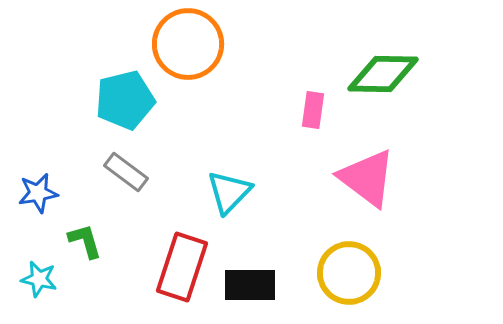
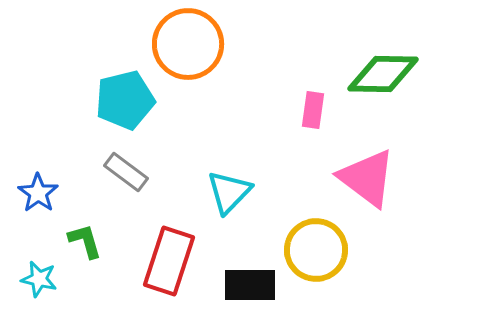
blue star: rotated 27 degrees counterclockwise
red rectangle: moved 13 px left, 6 px up
yellow circle: moved 33 px left, 23 px up
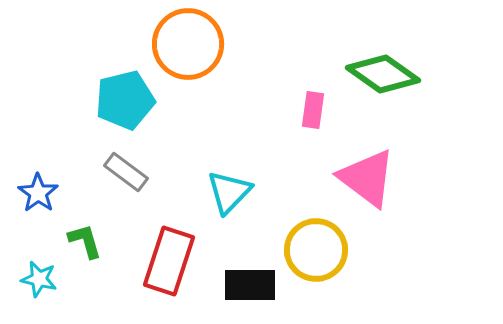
green diamond: rotated 34 degrees clockwise
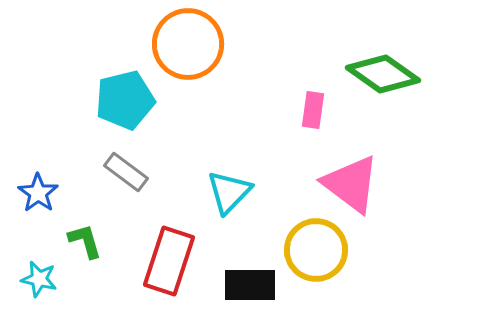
pink triangle: moved 16 px left, 6 px down
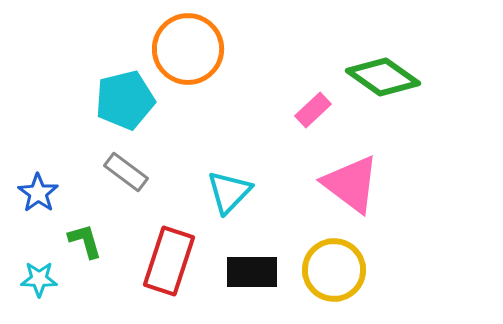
orange circle: moved 5 px down
green diamond: moved 3 px down
pink rectangle: rotated 39 degrees clockwise
yellow circle: moved 18 px right, 20 px down
cyan star: rotated 12 degrees counterclockwise
black rectangle: moved 2 px right, 13 px up
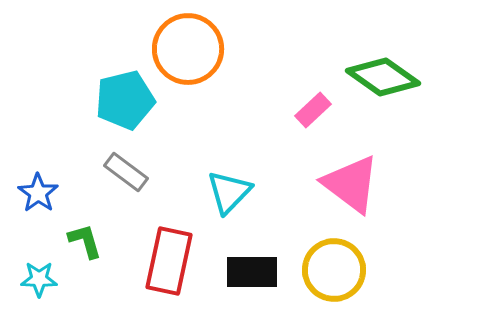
red rectangle: rotated 6 degrees counterclockwise
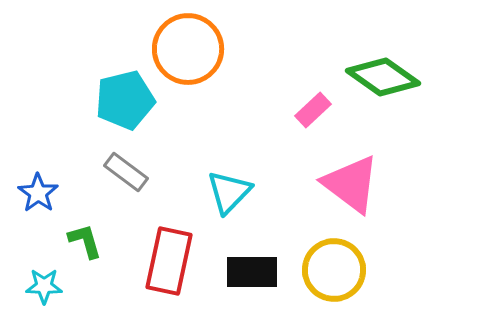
cyan star: moved 5 px right, 7 px down
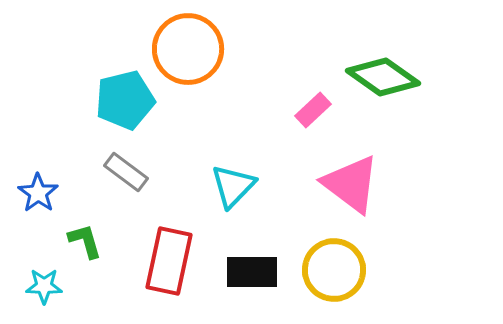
cyan triangle: moved 4 px right, 6 px up
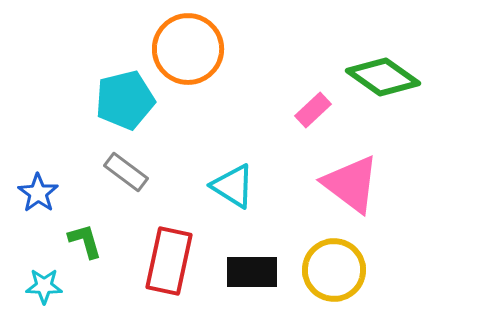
cyan triangle: rotated 42 degrees counterclockwise
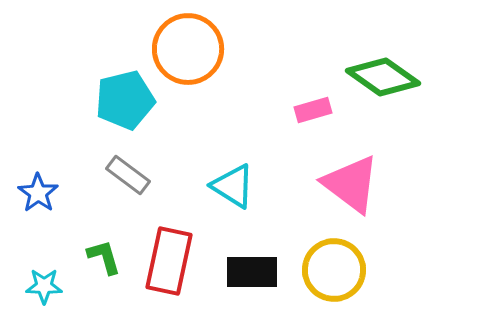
pink rectangle: rotated 27 degrees clockwise
gray rectangle: moved 2 px right, 3 px down
green L-shape: moved 19 px right, 16 px down
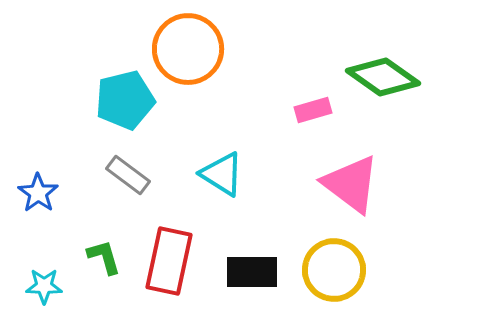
cyan triangle: moved 11 px left, 12 px up
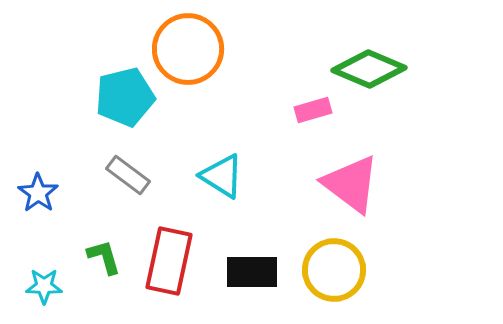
green diamond: moved 14 px left, 8 px up; rotated 12 degrees counterclockwise
cyan pentagon: moved 3 px up
cyan triangle: moved 2 px down
